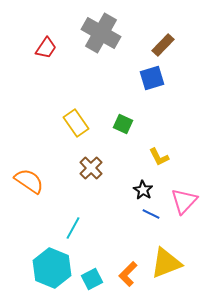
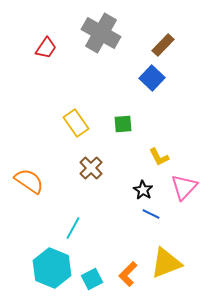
blue square: rotated 30 degrees counterclockwise
green square: rotated 30 degrees counterclockwise
pink triangle: moved 14 px up
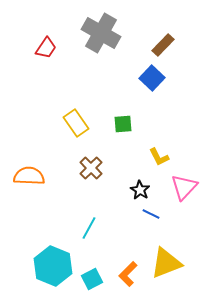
orange semicircle: moved 5 px up; rotated 32 degrees counterclockwise
black star: moved 3 px left
cyan line: moved 16 px right
cyan hexagon: moved 1 px right, 2 px up
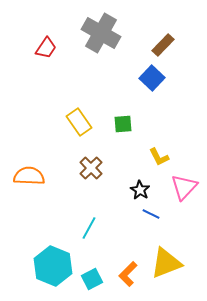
yellow rectangle: moved 3 px right, 1 px up
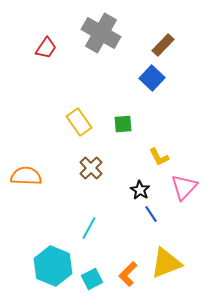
orange semicircle: moved 3 px left
blue line: rotated 30 degrees clockwise
